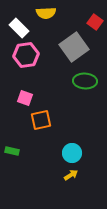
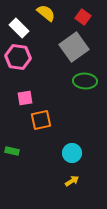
yellow semicircle: rotated 138 degrees counterclockwise
red square: moved 12 px left, 5 px up
pink hexagon: moved 8 px left, 2 px down; rotated 15 degrees clockwise
pink square: rotated 28 degrees counterclockwise
yellow arrow: moved 1 px right, 6 px down
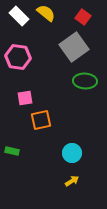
white rectangle: moved 12 px up
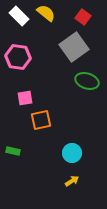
green ellipse: moved 2 px right; rotated 15 degrees clockwise
green rectangle: moved 1 px right
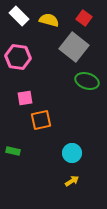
yellow semicircle: moved 3 px right, 7 px down; rotated 24 degrees counterclockwise
red square: moved 1 px right, 1 px down
gray square: rotated 16 degrees counterclockwise
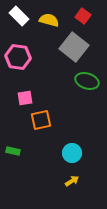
red square: moved 1 px left, 2 px up
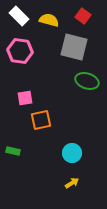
gray square: rotated 24 degrees counterclockwise
pink hexagon: moved 2 px right, 6 px up
yellow arrow: moved 2 px down
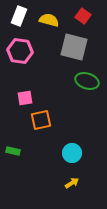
white rectangle: rotated 66 degrees clockwise
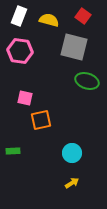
pink square: rotated 21 degrees clockwise
green rectangle: rotated 16 degrees counterclockwise
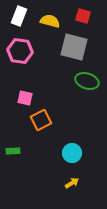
red square: rotated 21 degrees counterclockwise
yellow semicircle: moved 1 px right, 1 px down
orange square: rotated 15 degrees counterclockwise
